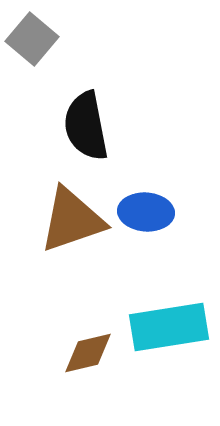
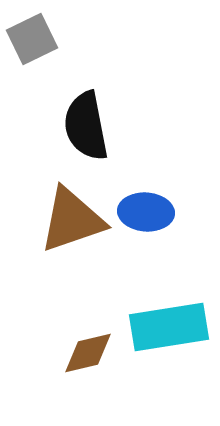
gray square: rotated 24 degrees clockwise
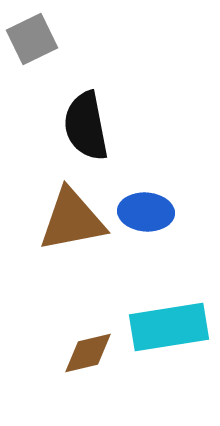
brown triangle: rotated 8 degrees clockwise
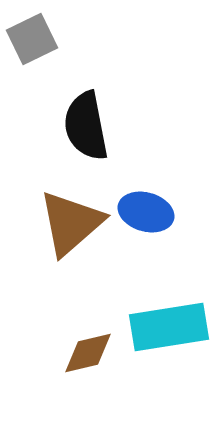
blue ellipse: rotated 12 degrees clockwise
brown triangle: moved 1 px left, 3 px down; rotated 30 degrees counterclockwise
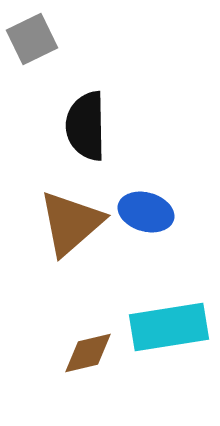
black semicircle: rotated 10 degrees clockwise
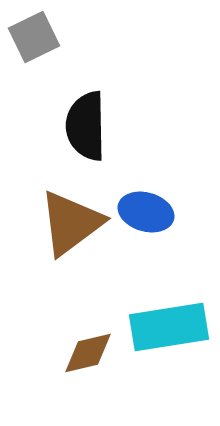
gray square: moved 2 px right, 2 px up
brown triangle: rotated 4 degrees clockwise
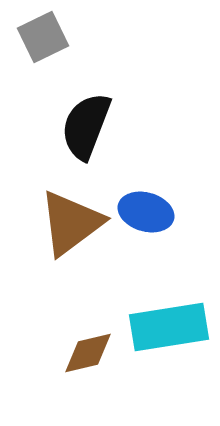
gray square: moved 9 px right
black semicircle: rotated 22 degrees clockwise
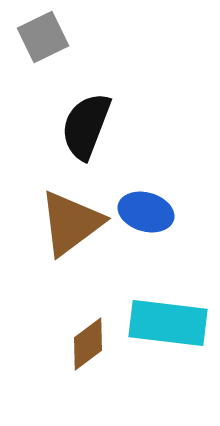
cyan rectangle: moved 1 px left, 4 px up; rotated 16 degrees clockwise
brown diamond: moved 9 px up; rotated 24 degrees counterclockwise
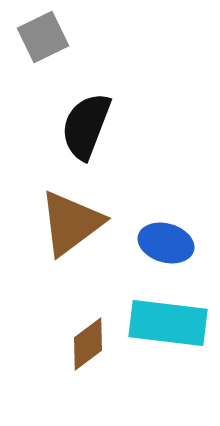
blue ellipse: moved 20 px right, 31 px down
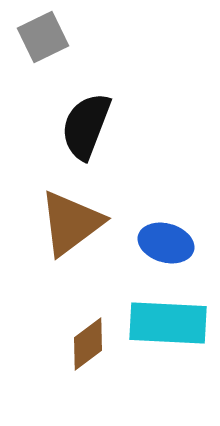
cyan rectangle: rotated 4 degrees counterclockwise
